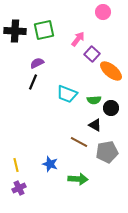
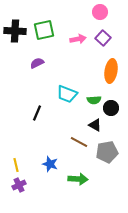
pink circle: moved 3 px left
pink arrow: rotated 42 degrees clockwise
purple square: moved 11 px right, 16 px up
orange ellipse: rotated 60 degrees clockwise
black line: moved 4 px right, 31 px down
purple cross: moved 3 px up
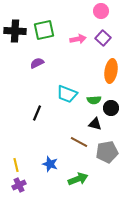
pink circle: moved 1 px right, 1 px up
black triangle: moved 1 px up; rotated 16 degrees counterclockwise
green arrow: rotated 24 degrees counterclockwise
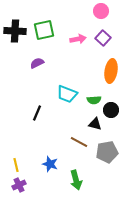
black circle: moved 2 px down
green arrow: moved 2 px left, 1 px down; rotated 96 degrees clockwise
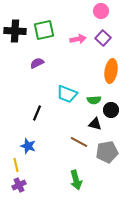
blue star: moved 22 px left, 18 px up
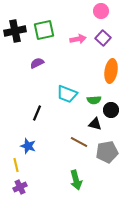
black cross: rotated 15 degrees counterclockwise
purple cross: moved 1 px right, 2 px down
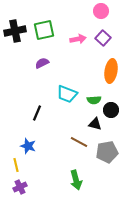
purple semicircle: moved 5 px right
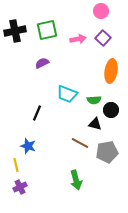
green square: moved 3 px right
brown line: moved 1 px right, 1 px down
